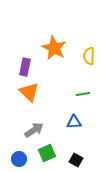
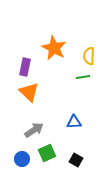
green line: moved 17 px up
blue circle: moved 3 px right
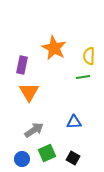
purple rectangle: moved 3 px left, 2 px up
orange triangle: rotated 15 degrees clockwise
black square: moved 3 px left, 2 px up
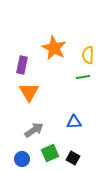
yellow semicircle: moved 1 px left, 1 px up
green square: moved 3 px right
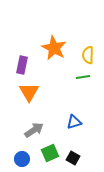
blue triangle: rotated 14 degrees counterclockwise
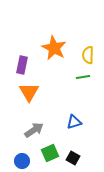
blue circle: moved 2 px down
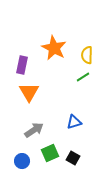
yellow semicircle: moved 1 px left
green line: rotated 24 degrees counterclockwise
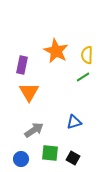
orange star: moved 2 px right, 3 px down
green square: rotated 30 degrees clockwise
blue circle: moved 1 px left, 2 px up
